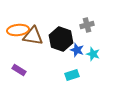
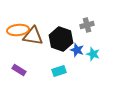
cyan rectangle: moved 13 px left, 4 px up
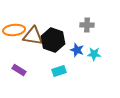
gray cross: rotated 16 degrees clockwise
orange ellipse: moved 4 px left
black hexagon: moved 8 px left, 1 px down
cyan star: moved 1 px right; rotated 16 degrees counterclockwise
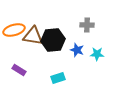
orange ellipse: rotated 10 degrees counterclockwise
black hexagon: rotated 25 degrees counterclockwise
cyan star: moved 3 px right
cyan rectangle: moved 1 px left, 7 px down
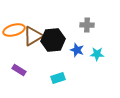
brown triangle: rotated 40 degrees counterclockwise
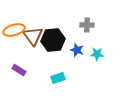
brown triangle: rotated 35 degrees counterclockwise
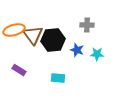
brown triangle: moved 1 px up
cyan rectangle: rotated 24 degrees clockwise
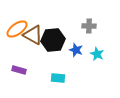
gray cross: moved 2 px right, 1 px down
orange ellipse: moved 3 px right, 1 px up; rotated 20 degrees counterclockwise
brown triangle: rotated 25 degrees counterclockwise
blue star: moved 1 px left
cyan star: rotated 24 degrees clockwise
purple rectangle: rotated 16 degrees counterclockwise
